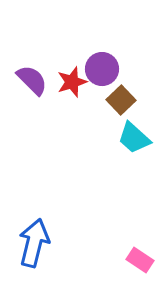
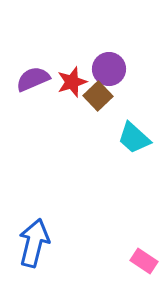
purple circle: moved 7 px right
purple semicircle: moved 1 px right, 1 px up; rotated 68 degrees counterclockwise
brown square: moved 23 px left, 4 px up
pink rectangle: moved 4 px right, 1 px down
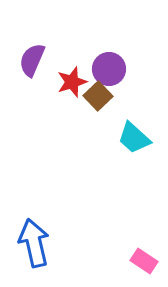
purple semicircle: moved 1 px left, 19 px up; rotated 44 degrees counterclockwise
blue arrow: rotated 27 degrees counterclockwise
